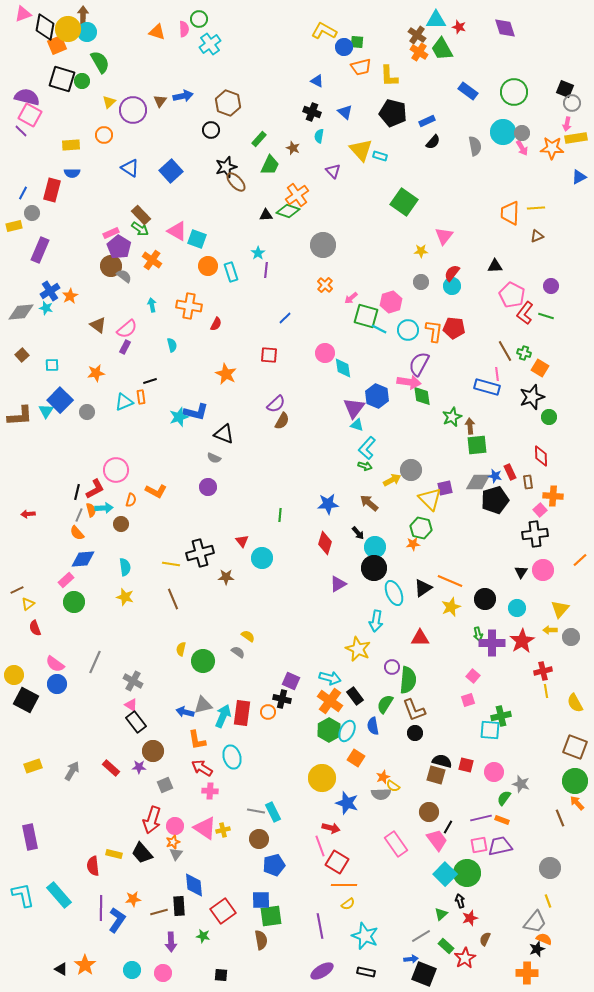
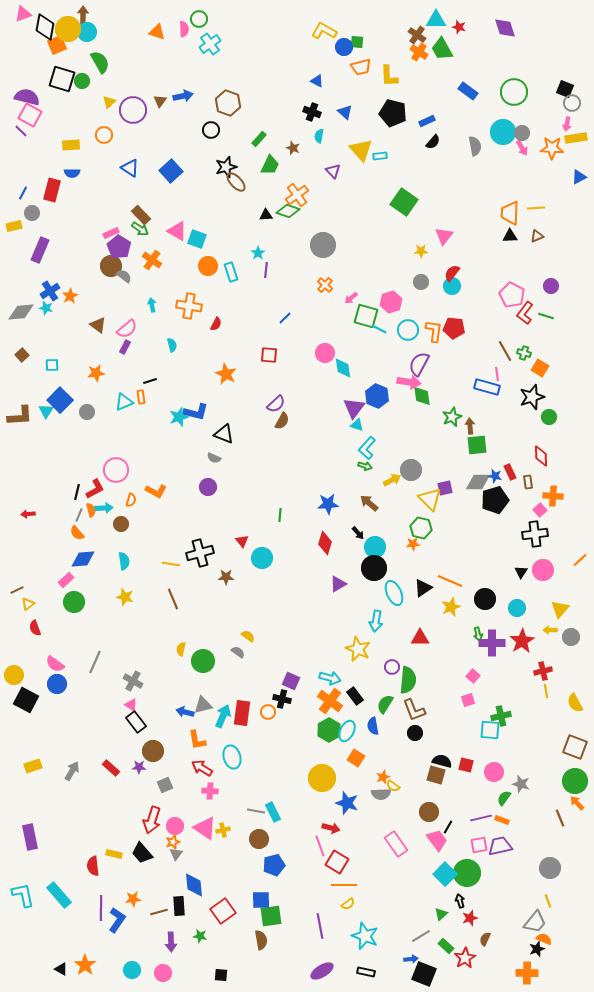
cyan rectangle at (380, 156): rotated 24 degrees counterclockwise
black triangle at (495, 266): moved 15 px right, 30 px up
cyan semicircle at (125, 567): moved 1 px left, 6 px up
green star at (203, 936): moved 3 px left
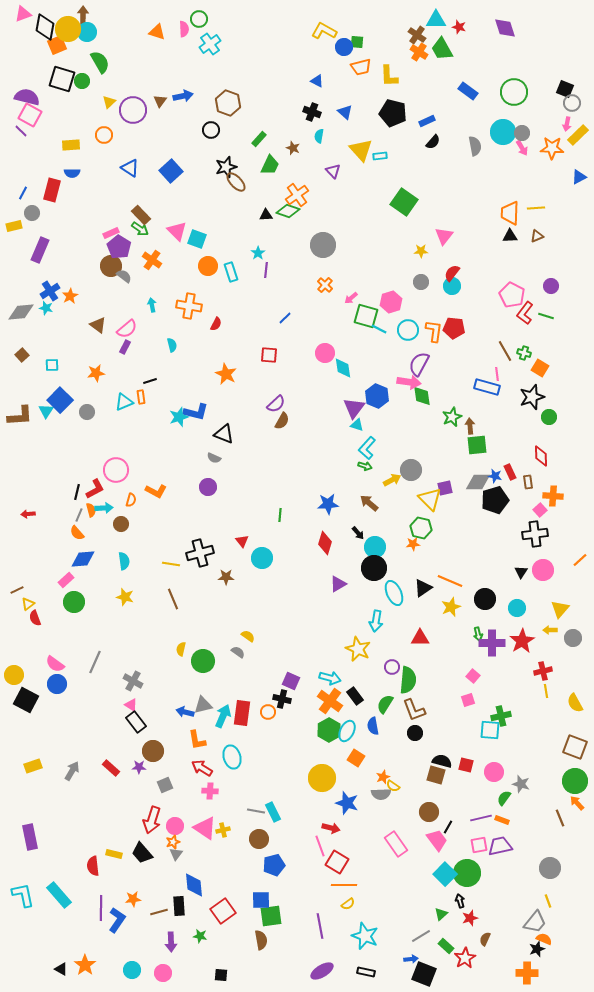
yellow rectangle at (576, 138): moved 2 px right, 3 px up; rotated 35 degrees counterclockwise
pink triangle at (177, 231): rotated 15 degrees clockwise
red semicircle at (35, 628): moved 10 px up
gray circle at (571, 637): moved 2 px right, 1 px down
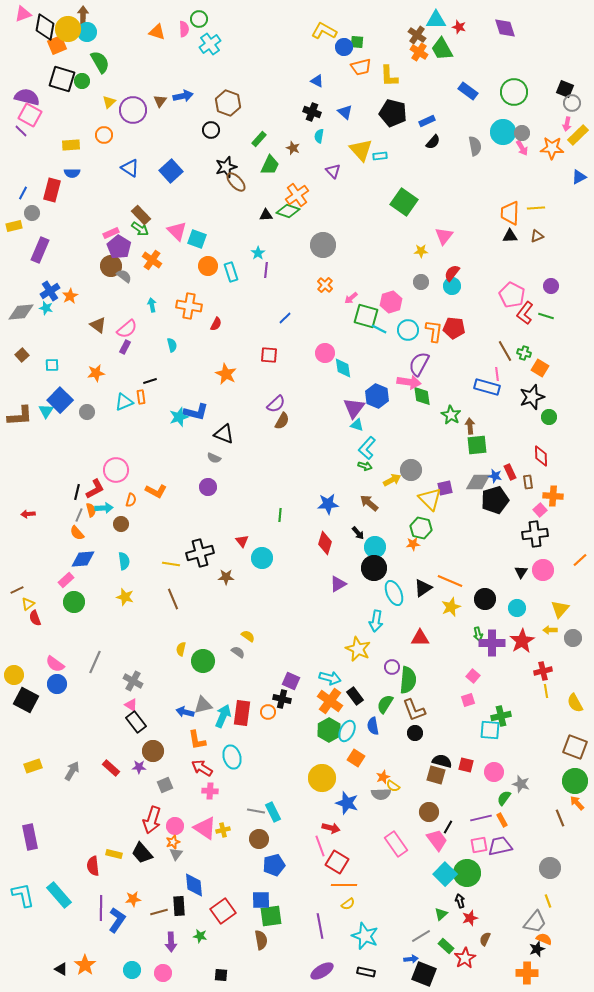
green star at (452, 417): moved 1 px left, 2 px up; rotated 18 degrees counterclockwise
orange rectangle at (502, 820): rotated 40 degrees clockwise
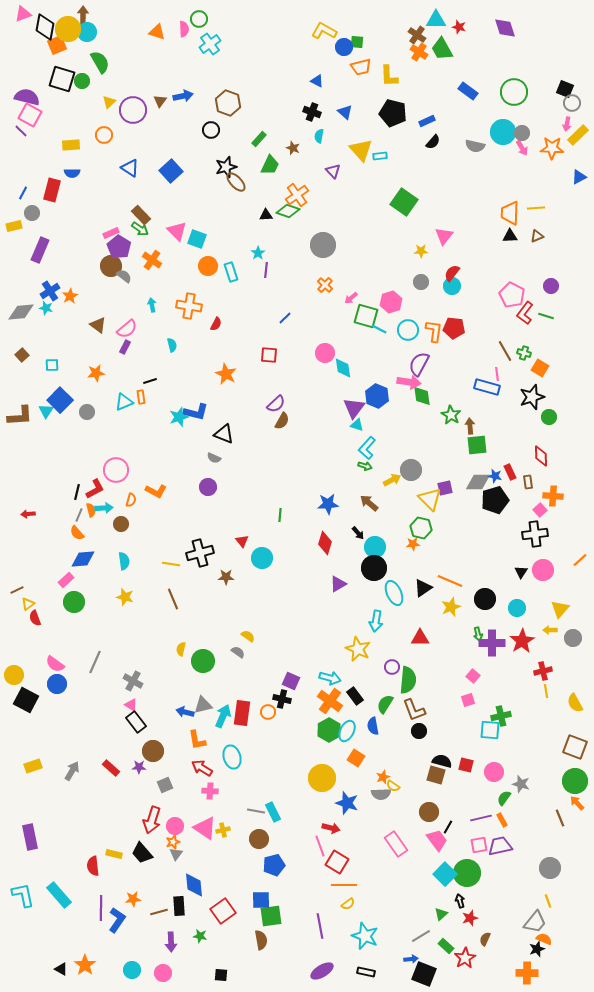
gray semicircle at (475, 146): rotated 114 degrees clockwise
black circle at (415, 733): moved 4 px right, 2 px up
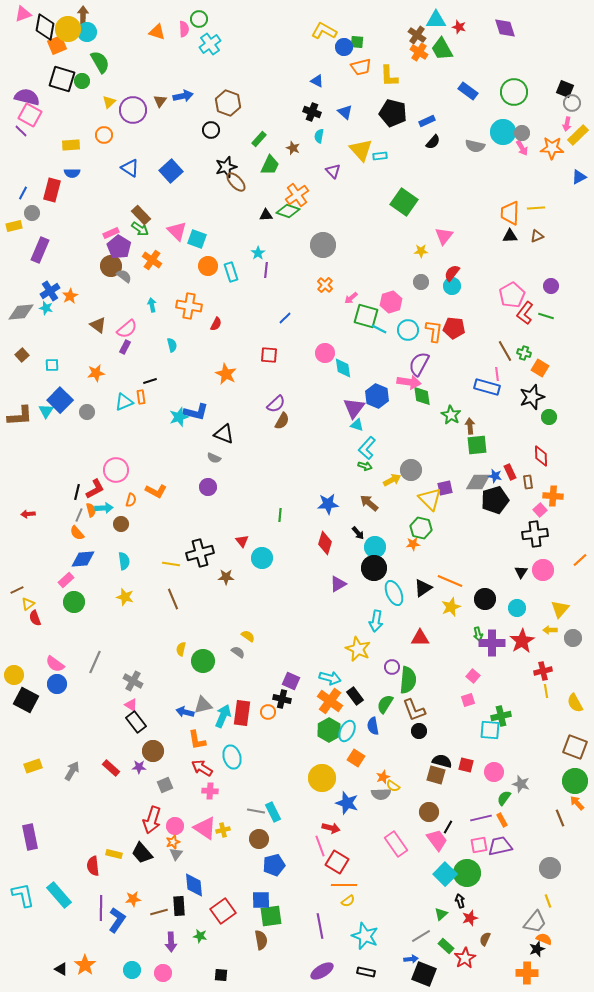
pink pentagon at (512, 295): rotated 15 degrees clockwise
yellow semicircle at (348, 904): moved 3 px up
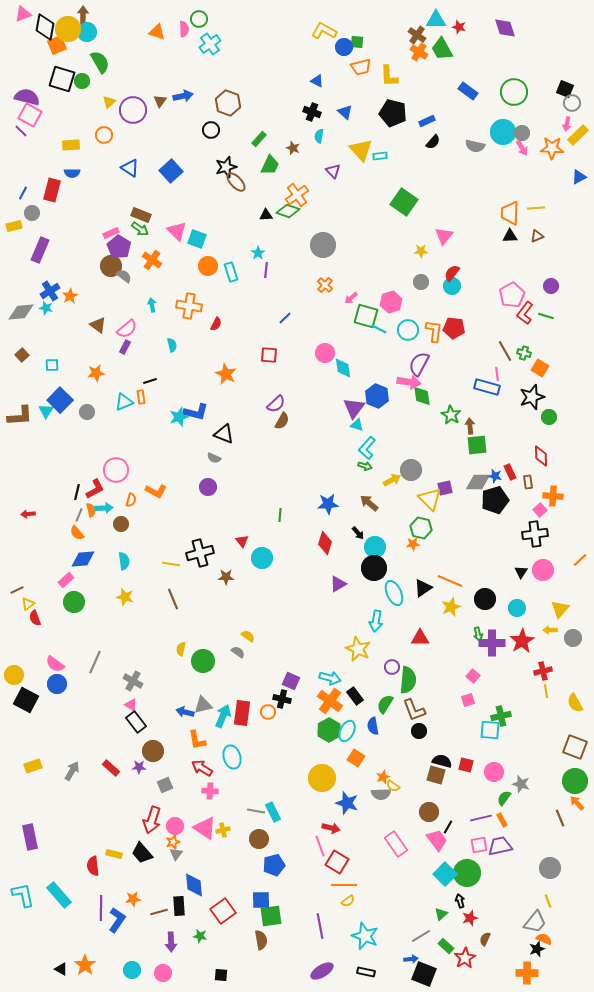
brown rectangle at (141, 215): rotated 24 degrees counterclockwise
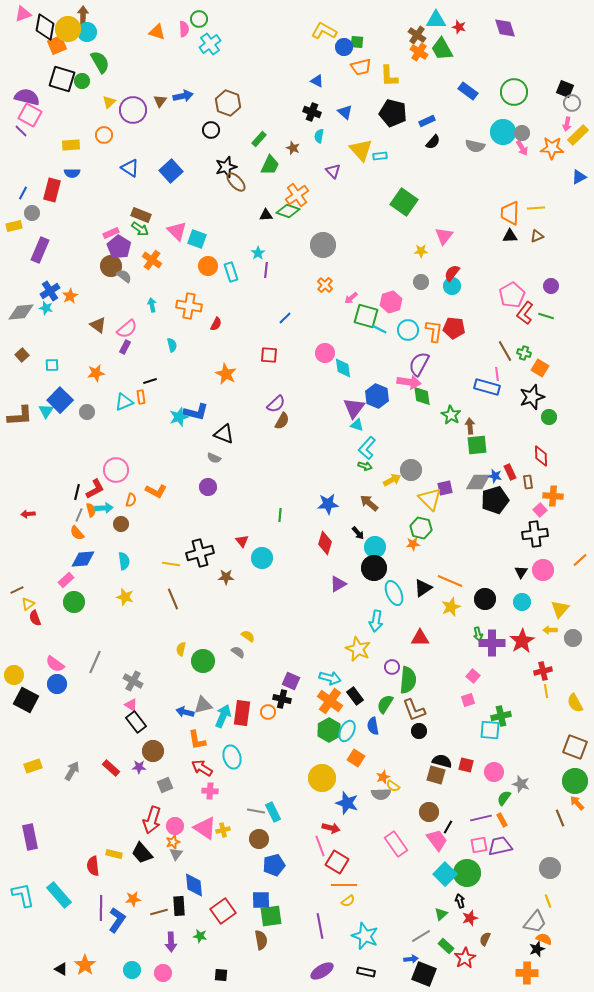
cyan circle at (517, 608): moved 5 px right, 6 px up
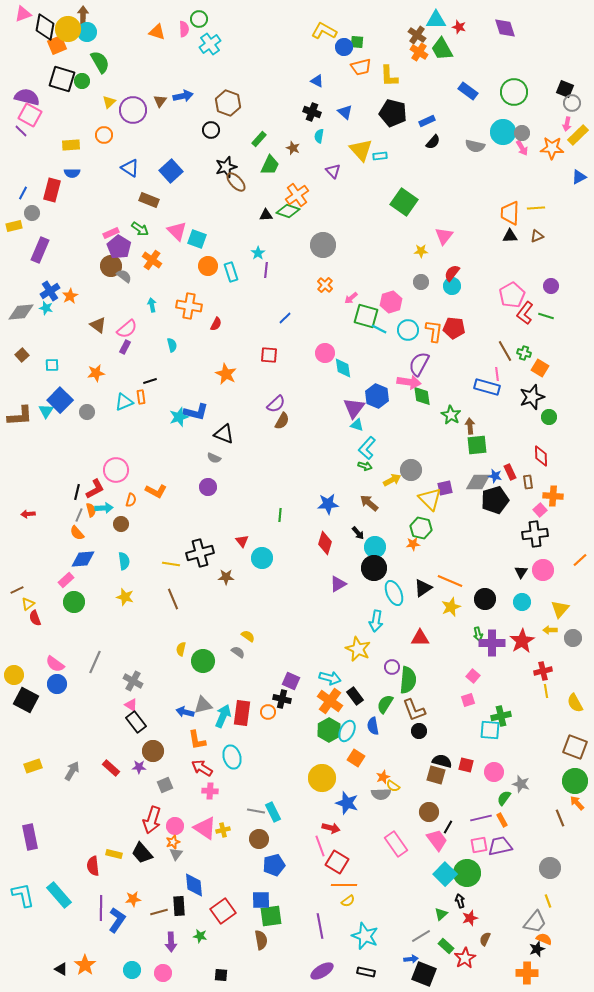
brown rectangle at (141, 215): moved 8 px right, 15 px up
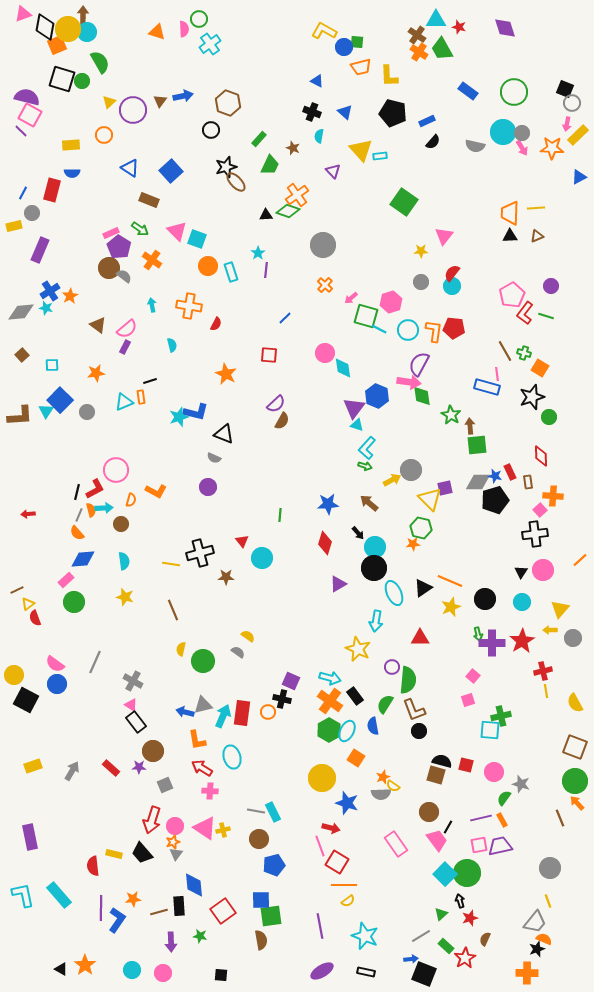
brown circle at (111, 266): moved 2 px left, 2 px down
brown line at (173, 599): moved 11 px down
